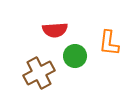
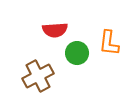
green circle: moved 2 px right, 3 px up
brown cross: moved 1 px left, 3 px down
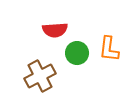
orange L-shape: moved 6 px down
brown cross: moved 2 px right
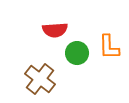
orange L-shape: moved 2 px up; rotated 8 degrees counterclockwise
brown cross: moved 3 px down; rotated 24 degrees counterclockwise
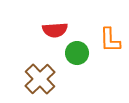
orange L-shape: moved 1 px right, 7 px up
brown cross: rotated 8 degrees clockwise
